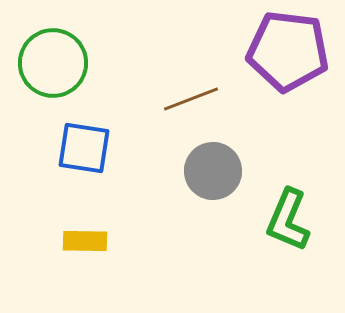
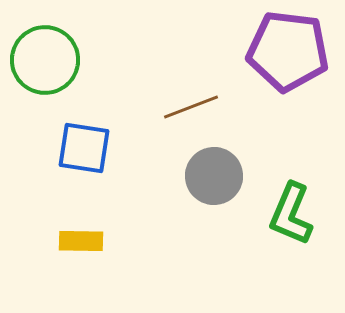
green circle: moved 8 px left, 3 px up
brown line: moved 8 px down
gray circle: moved 1 px right, 5 px down
green L-shape: moved 3 px right, 6 px up
yellow rectangle: moved 4 px left
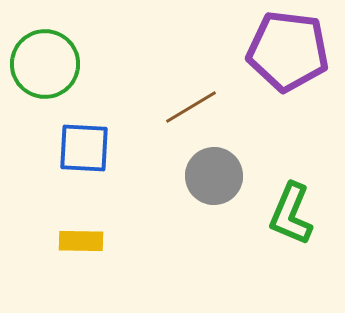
green circle: moved 4 px down
brown line: rotated 10 degrees counterclockwise
blue square: rotated 6 degrees counterclockwise
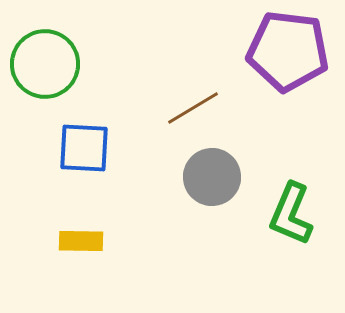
brown line: moved 2 px right, 1 px down
gray circle: moved 2 px left, 1 px down
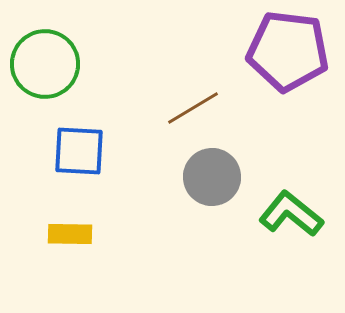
blue square: moved 5 px left, 3 px down
green L-shape: rotated 106 degrees clockwise
yellow rectangle: moved 11 px left, 7 px up
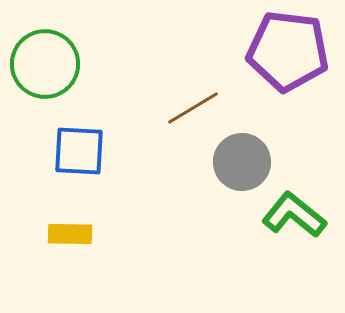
gray circle: moved 30 px right, 15 px up
green L-shape: moved 3 px right, 1 px down
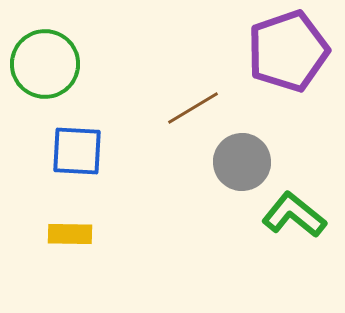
purple pentagon: rotated 26 degrees counterclockwise
blue square: moved 2 px left
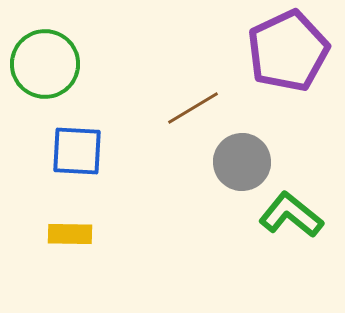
purple pentagon: rotated 6 degrees counterclockwise
green L-shape: moved 3 px left
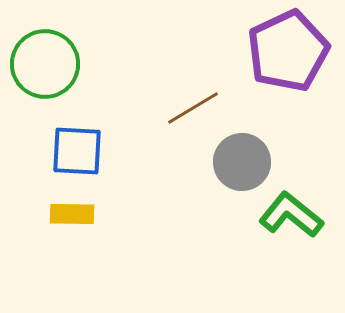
yellow rectangle: moved 2 px right, 20 px up
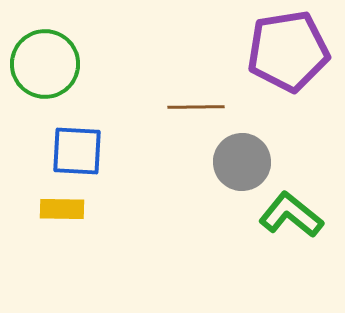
purple pentagon: rotated 16 degrees clockwise
brown line: moved 3 px right, 1 px up; rotated 30 degrees clockwise
yellow rectangle: moved 10 px left, 5 px up
